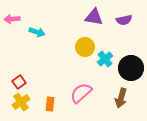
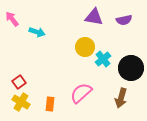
pink arrow: rotated 56 degrees clockwise
cyan cross: moved 2 px left
yellow cross: rotated 24 degrees counterclockwise
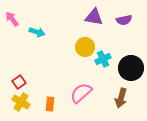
cyan cross: rotated 14 degrees clockwise
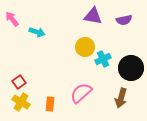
purple triangle: moved 1 px left, 1 px up
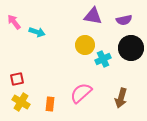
pink arrow: moved 2 px right, 3 px down
yellow circle: moved 2 px up
black circle: moved 20 px up
red square: moved 2 px left, 3 px up; rotated 24 degrees clockwise
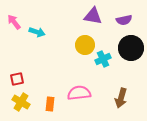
pink semicircle: moved 2 px left; rotated 35 degrees clockwise
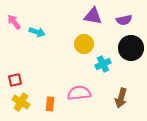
yellow circle: moved 1 px left, 1 px up
cyan cross: moved 5 px down
red square: moved 2 px left, 1 px down
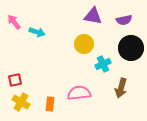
brown arrow: moved 10 px up
